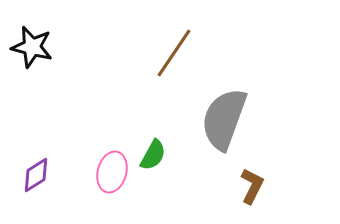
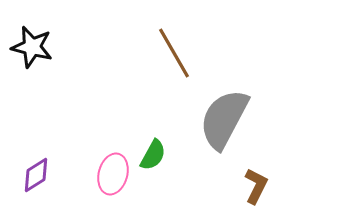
brown line: rotated 64 degrees counterclockwise
gray semicircle: rotated 8 degrees clockwise
pink ellipse: moved 1 px right, 2 px down
brown L-shape: moved 4 px right
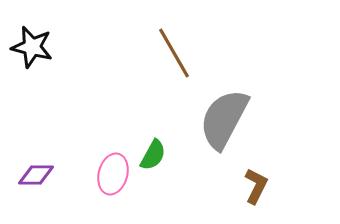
purple diamond: rotated 33 degrees clockwise
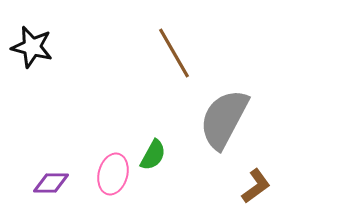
purple diamond: moved 15 px right, 8 px down
brown L-shape: rotated 27 degrees clockwise
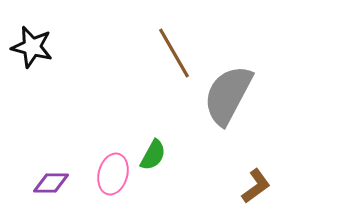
gray semicircle: moved 4 px right, 24 px up
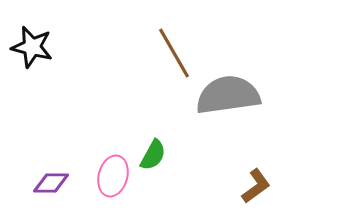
gray semicircle: rotated 54 degrees clockwise
pink ellipse: moved 2 px down
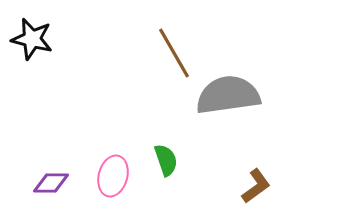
black star: moved 8 px up
green semicircle: moved 13 px right, 5 px down; rotated 48 degrees counterclockwise
